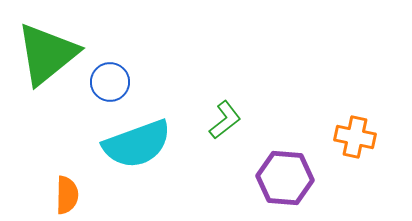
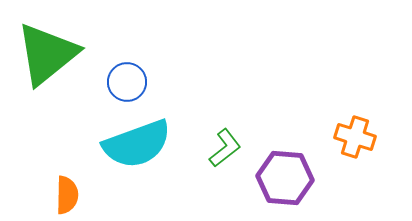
blue circle: moved 17 px right
green L-shape: moved 28 px down
orange cross: rotated 6 degrees clockwise
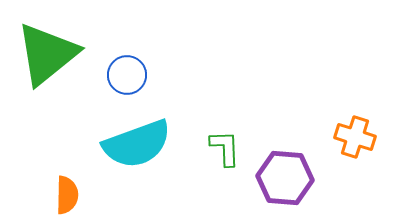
blue circle: moved 7 px up
green L-shape: rotated 54 degrees counterclockwise
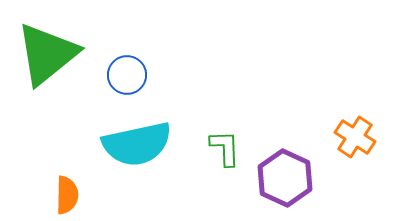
orange cross: rotated 15 degrees clockwise
cyan semicircle: rotated 8 degrees clockwise
purple hexagon: rotated 20 degrees clockwise
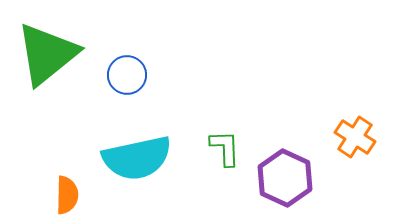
cyan semicircle: moved 14 px down
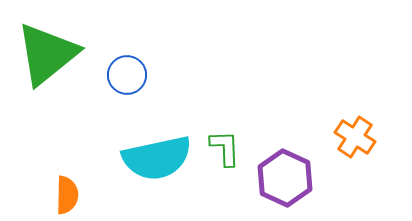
cyan semicircle: moved 20 px right
